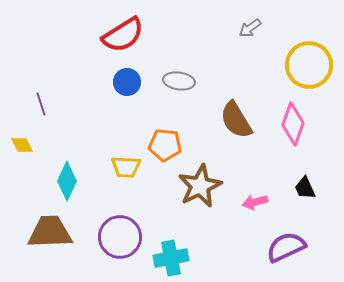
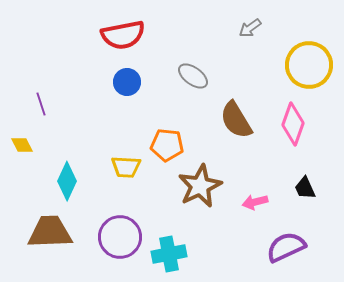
red semicircle: rotated 21 degrees clockwise
gray ellipse: moved 14 px right, 5 px up; rotated 28 degrees clockwise
orange pentagon: moved 2 px right
cyan cross: moved 2 px left, 4 px up
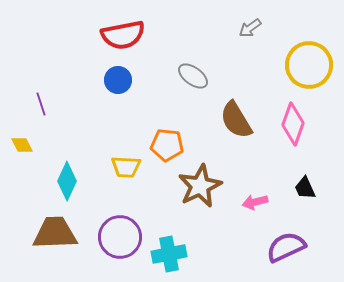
blue circle: moved 9 px left, 2 px up
brown trapezoid: moved 5 px right, 1 px down
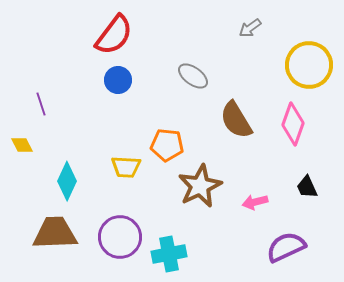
red semicircle: moved 9 px left; rotated 42 degrees counterclockwise
black trapezoid: moved 2 px right, 1 px up
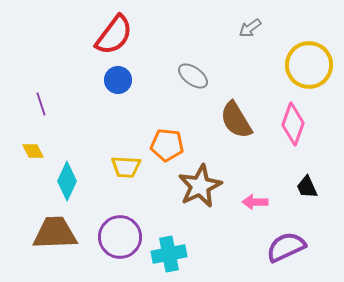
yellow diamond: moved 11 px right, 6 px down
pink arrow: rotated 15 degrees clockwise
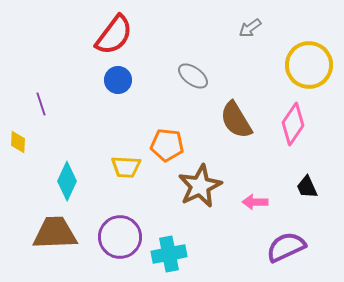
pink diamond: rotated 15 degrees clockwise
yellow diamond: moved 15 px left, 9 px up; rotated 30 degrees clockwise
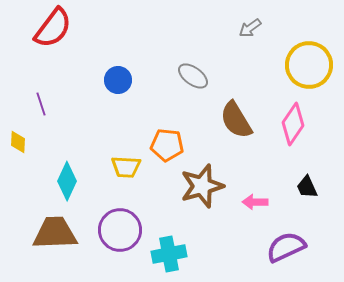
red semicircle: moved 61 px left, 7 px up
brown star: moved 2 px right; rotated 9 degrees clockwise
purple circle: moved 7 px up
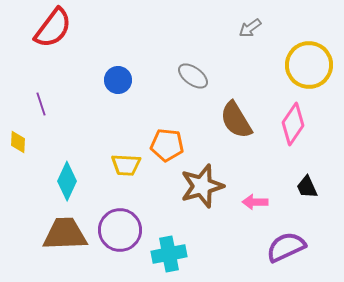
yellow trapezoid: moved 2 px up
brown trapezoid: moved 10 px right, 1 px down
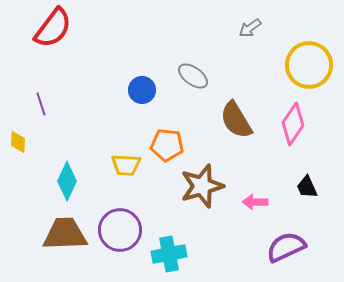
blue circle: moved 24 px right, 10 px down
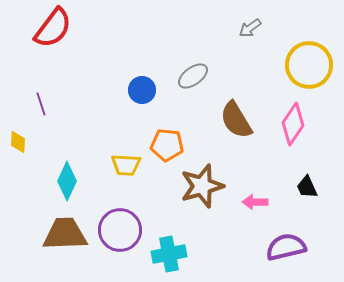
gray ellipse: rotated 72 degrees counterclockwise
purple semicircle: rotated 12 degrees clockwise
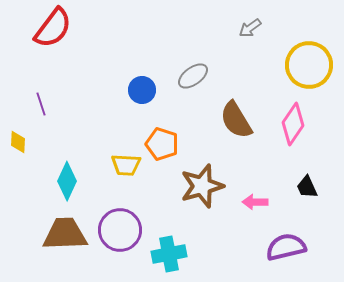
orange pentagon: moved 5 px left, 1 px up; rotated 12 degrees clockwise
